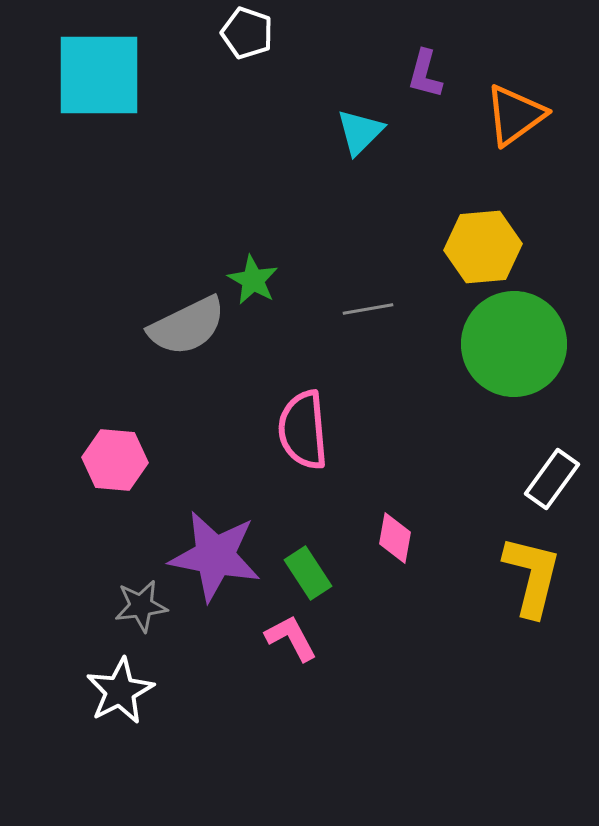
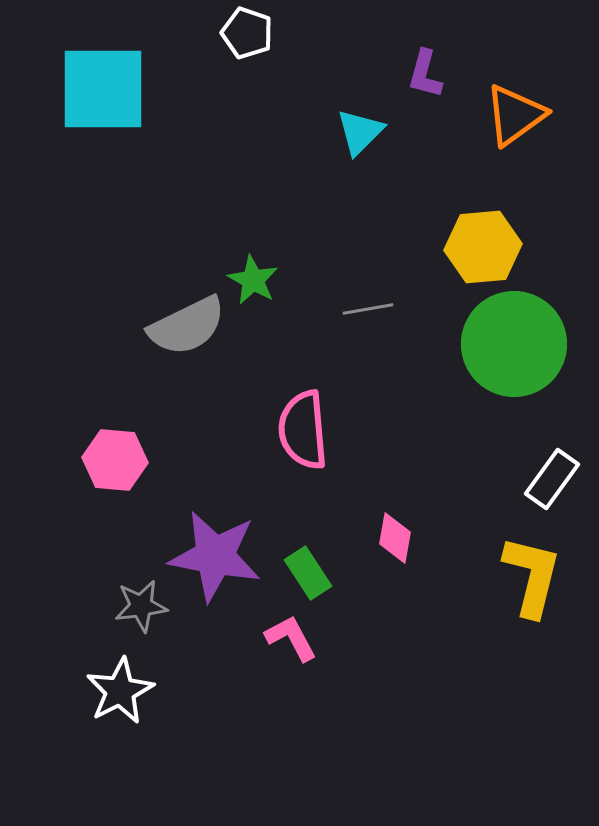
cyan square: moved 4 px right, 14 px down
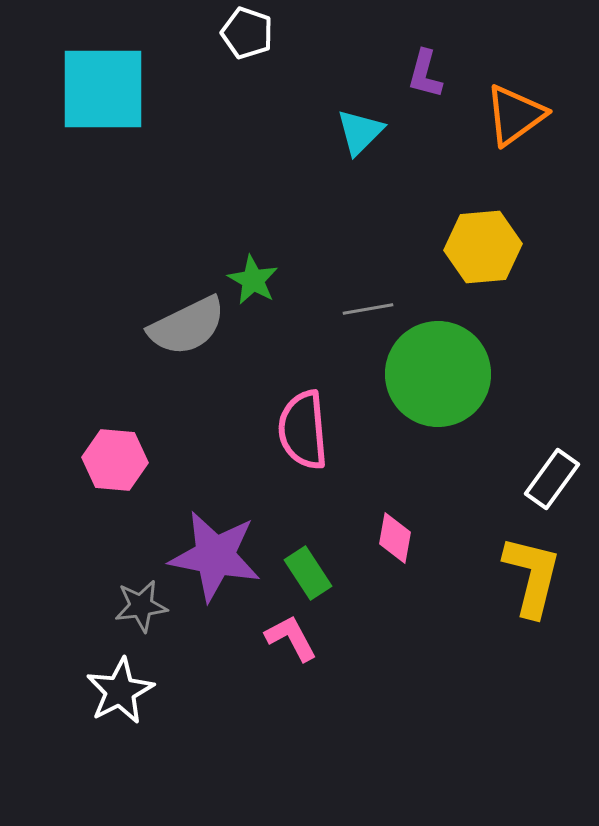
green circle: moved 76 px left, 30 px down
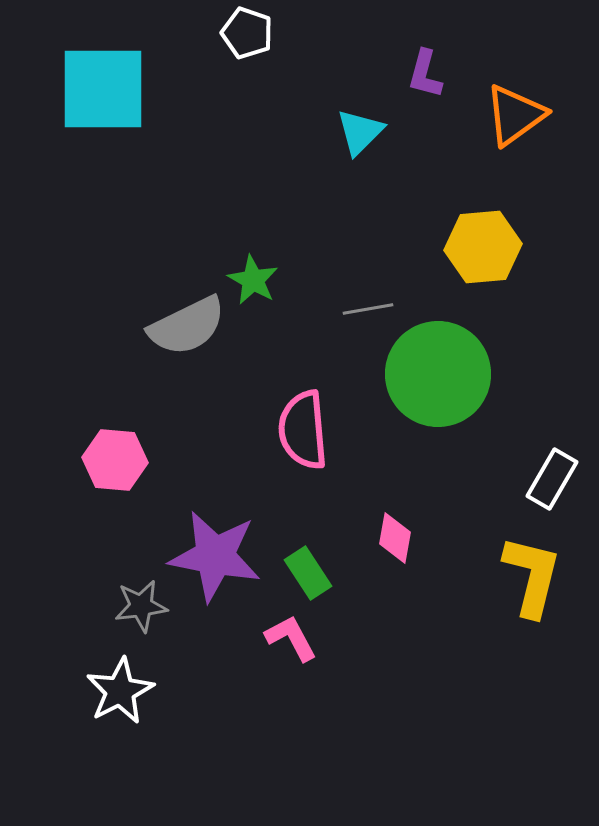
white rectangle: rotated 6 degrees counterclockwise
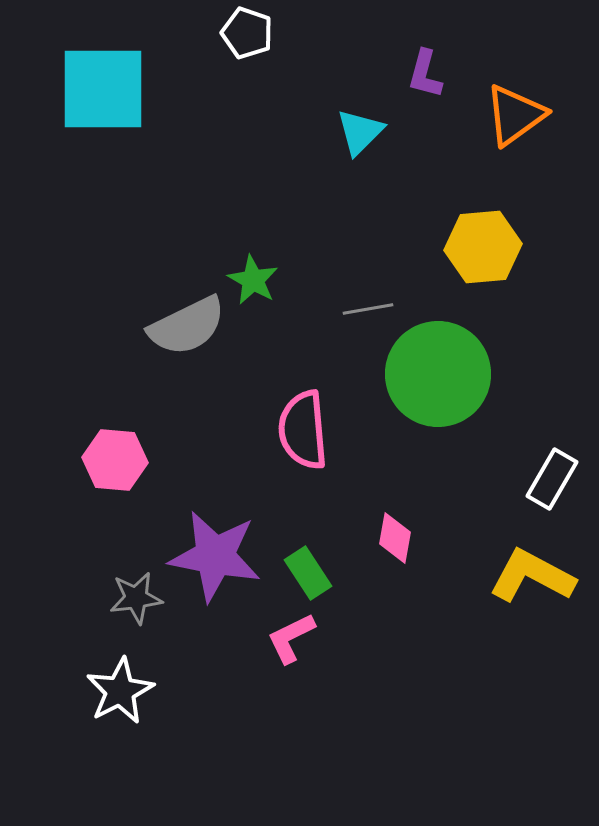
yellow L-shape: rotated 76 degrees counterclockwise
gray star: moved 5 px left, 8 px up
pink L-shape: rotated 88 degrees counterclockwise
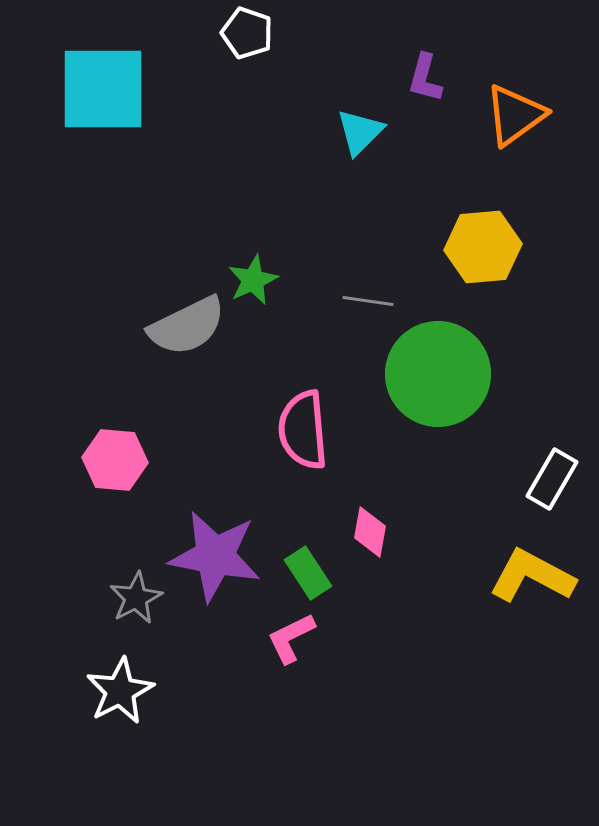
purple L-shape: moved 4 px down
green star: rotated 18 degrees clockwise
gray line: moved 8 px up; rotated 18 degrees clockwise
pink diamond: moved 25 px left, 6 px up
gray star: rotated 20 degrees counterclockwise
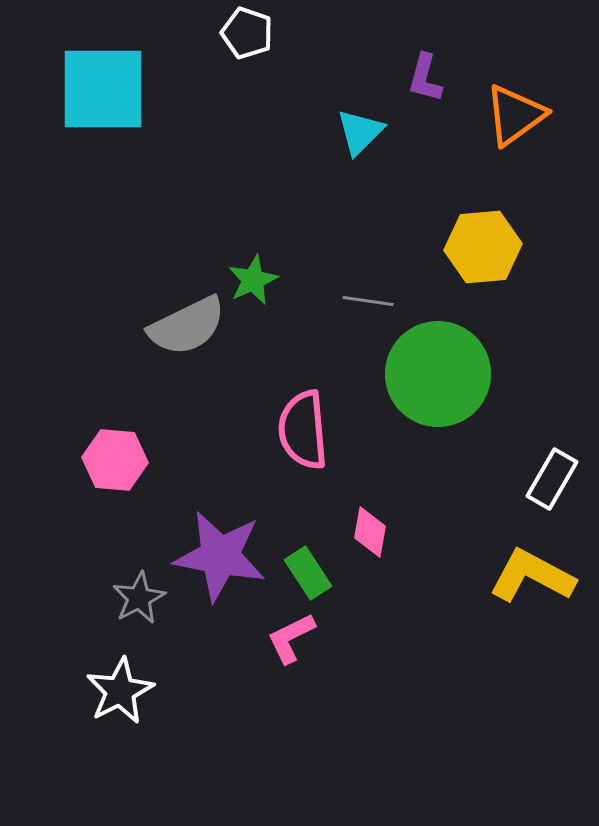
purple star: moved 5 px right
gray star: moved 3 px right
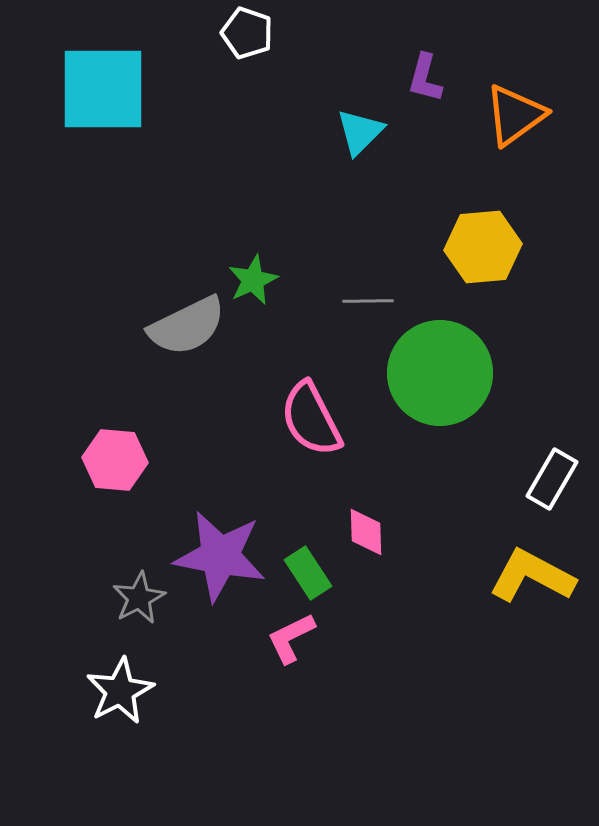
gray line: rotated 9 degrees counterclockwise
green circle: moved 2 px right, 1 px up
pink semicircle: moved 8 px right, 11 px up; rotated 22 degrees counterclockwise
pink diamond: moved 4 px left; rotated 12 degrees counterclockwise
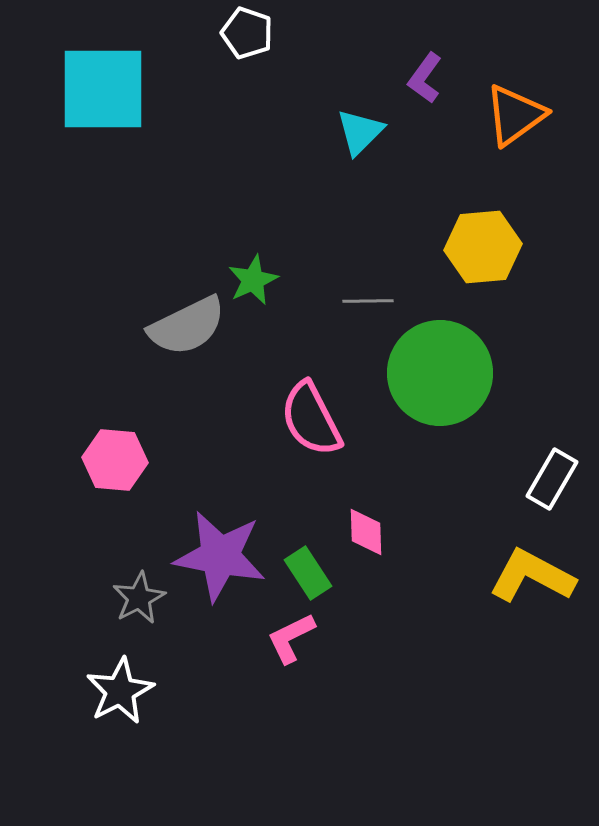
purple L-shape: rotated 21 degrees clockwise
